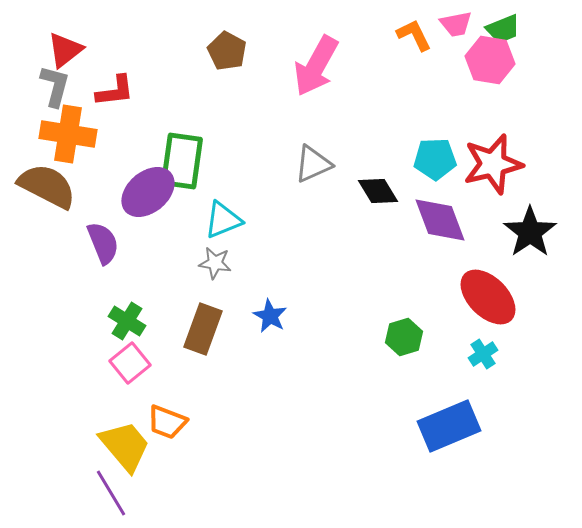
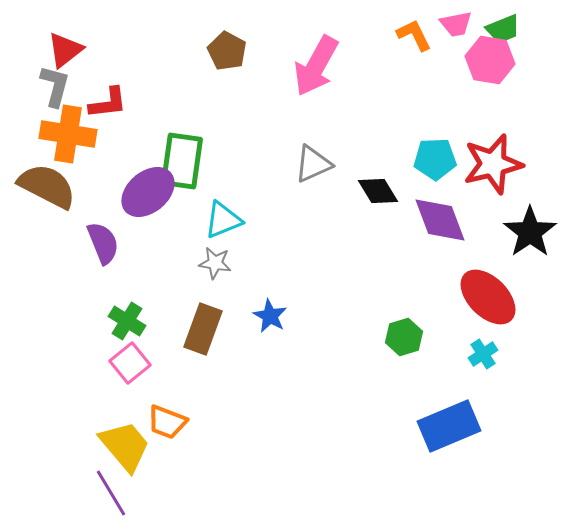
red L-shape: moved 7 px left, 12 px down
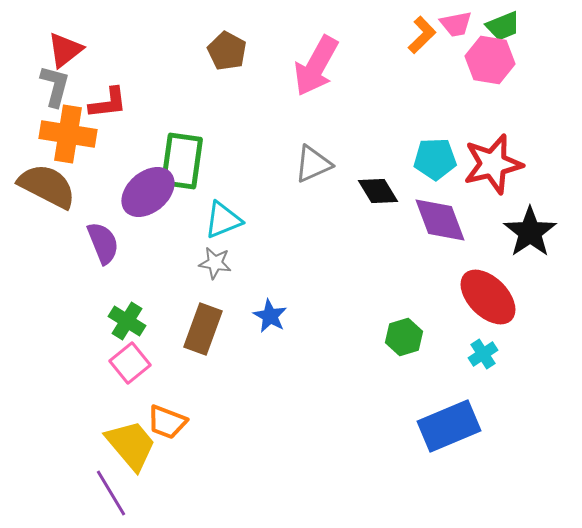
green trapezoid: moved 3 px up
orange L-shape: moved 8 px right; rotated 72 degrees clockwise
yellow trapezoid: moved 6 px right, 1 px up
